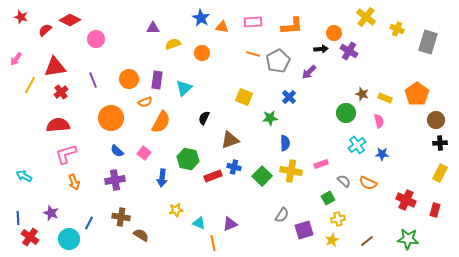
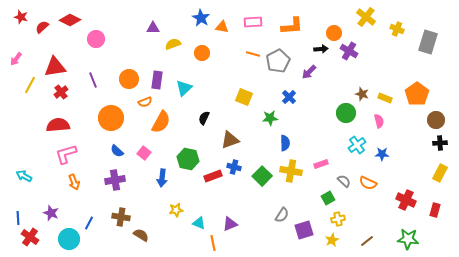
red semicircle at (45, 30): moved 3 px left, 3 px up
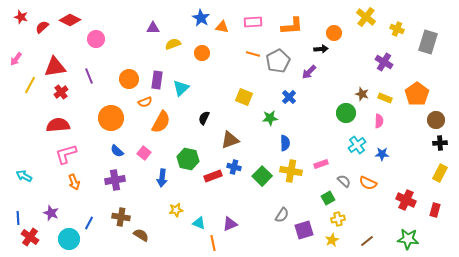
purple cross at (349, 51): moved 35 px right, 11 px down
purple line at (93, 80): moved 4 px left, 4 px up
cyan triangle at (184, 88): moved 3 px left
pink semicircle at (379, 121): rotated 16 degrees clockwise
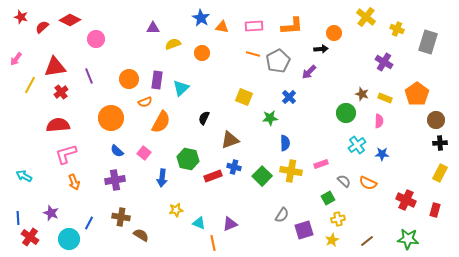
pink rectangle at (253, 22): moved 1 px right, 4 px down
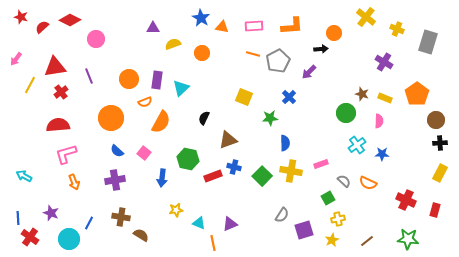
brown triangle at (230, 140): moved 2 px left
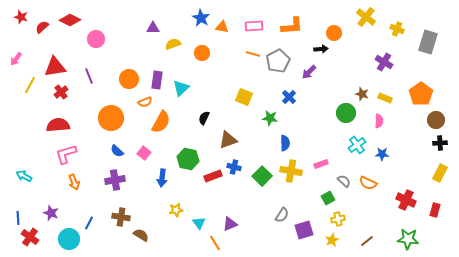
orange pentagon at (417, 94): moved 4 px right
green star at (270, 118): rotated 14 degrees clockwise
cyan triangle at (199, 223): rotated 32 degrees clockwise
orange line at (213, 243): moved 2 px right; rotated 21 degrees counterclockwise
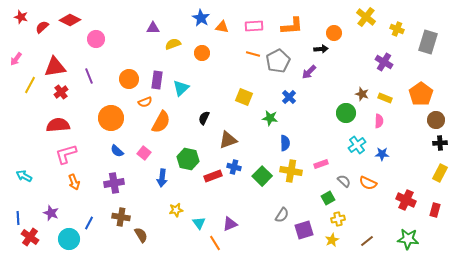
purple cross at (115, 180): moved 1 px left, 3 px down
brown semicircle at (141, 235): rotated 28 degrees clockwise
